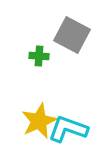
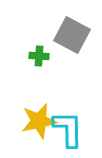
yellow star: rotated 12 degrees clockwise
cyan L-shape: rotated 69 degrees clockwise
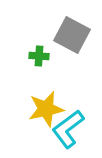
yellow star: moved 7 px right, 12 px up
cyan L-shape: rotated 126 degrees counterclockwise
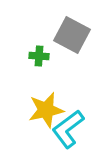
yellow star: moved 1 px down
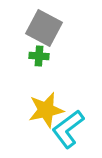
gray square: moved 28 px left, 7 px up
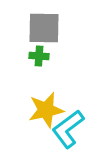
gray square: rotated 27 degrees counterclockwise
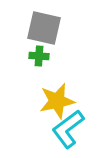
gray square: rotated 12 degrees clockwise
yellow star: moved 11 px right, 9 px up
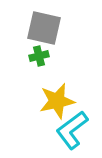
green cross: rotated 18 degrees counterclockwise
cyan L-shape: moved 4 px right, 1 px down
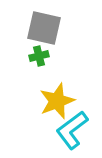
yellow star: rotated 9 degrees counterclockwise
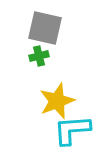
gray square: moved 1 px right
cyan L-shape: rotated 33 degrees clockwise
